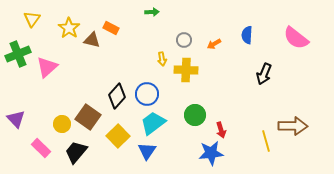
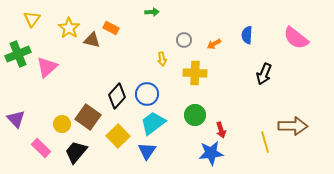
yellow cross: moved 9 px right, 3 px down
yellow line: moved 1 px left, 1 px down
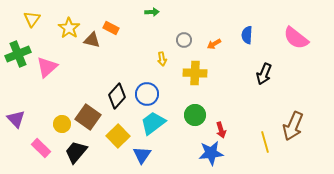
brown arrow: rotated 112 degrees clockwise
blue triangle: moved 5 px left, 4 px down
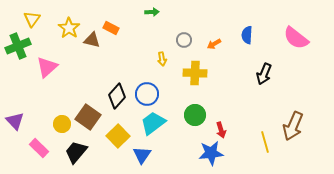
green cross: moved 8 px up
purple triangle: moved 1 px left, 2 px down
pink rectangle: moved 2 px left
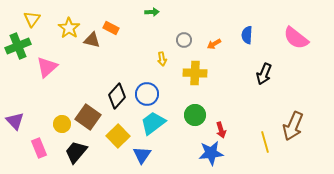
pink rectangle: rotated 24 degrees clockwise
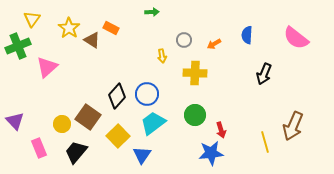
brown triangle: rotated 18 degrees clockwise
yellow arrow: moved 3 px up
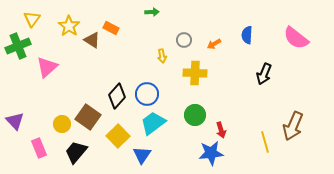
yellow star: moved 2 px up
